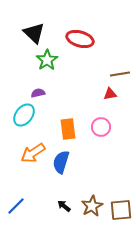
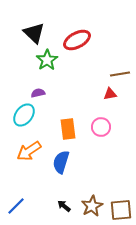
red ellipse: moved 3 px left, 1 px down; rotated 44 degrees counterclockwise
orange arrow: moved 4 px left, 2 px up
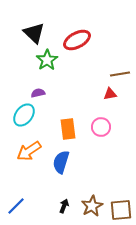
black arrow: rotated 72 degrees clockwise
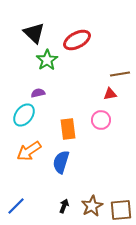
pink circle: moved 7 px up
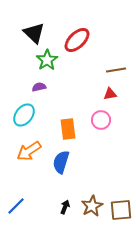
red ellipse: rotated 16 degrees counterclockwise
brown line: moved 4 px left, 4 px up
purple semicircle: moved 1 px right, 6 px up
black arrow: moved 1 px right, 1 px down
